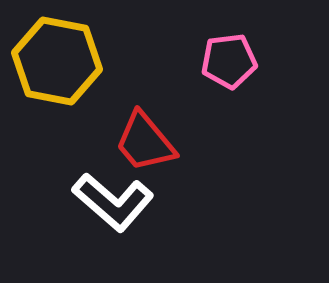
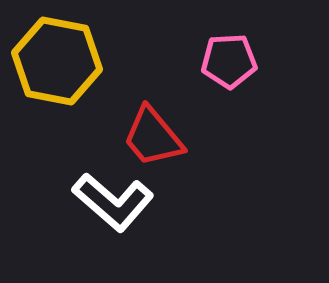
pink pentagon: rotated 4 degrees clockwise
red trapezoid: moved 8 px right, 5 px up
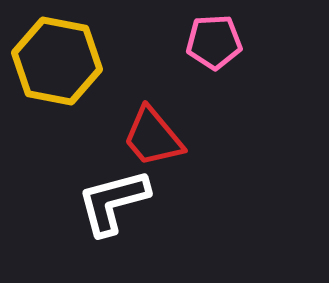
pink pentagon: moved 15 px left, 19 px up
white L-shape: rotated 124 degrees clockwise
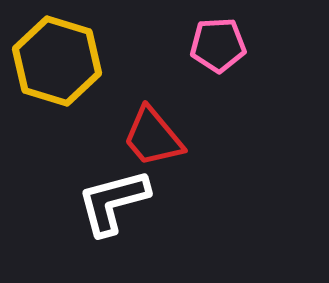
pink pentagon: moved 4 px right, 3 px down
yellow hexagon: rotated 6 degrees clockwise
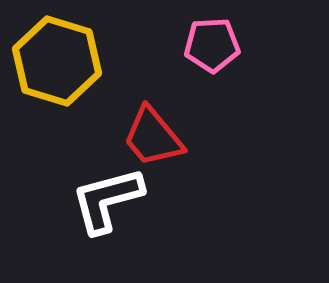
pink pentagon: moved 6 px left
white L-shape: moved 6 px left, 2 px up
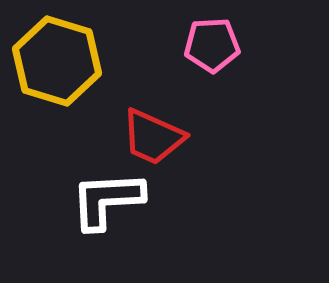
red trapezoid: rotated 26 degrees counterclockwise
white L-shape: rotated 12 degrees clockwise
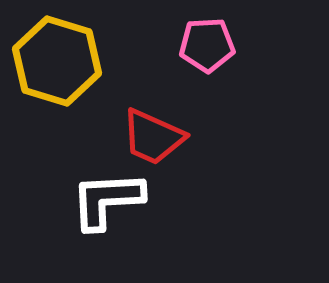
pink pentagon: moved 5 px left
